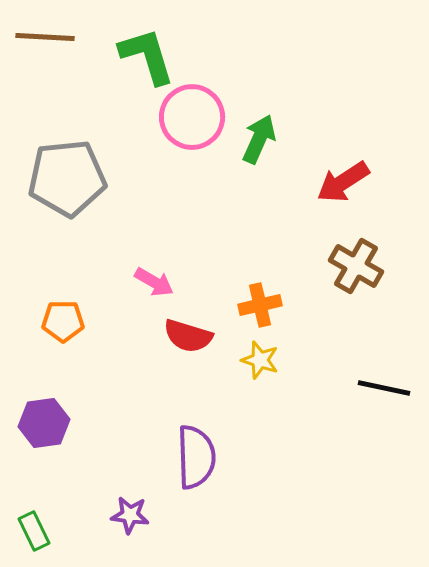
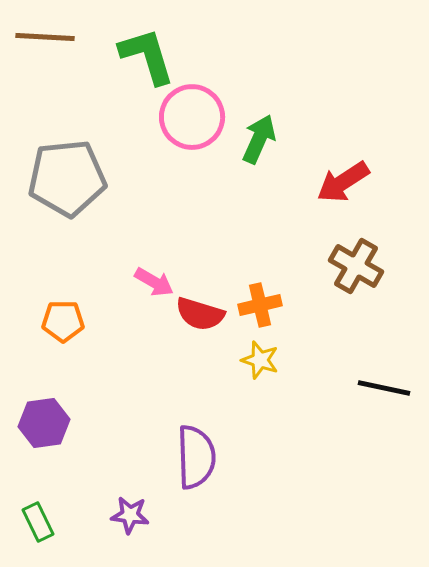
red semicircle: moved 12 px right, 22 px up
green rectangle: moved 4 px right, 9 px up
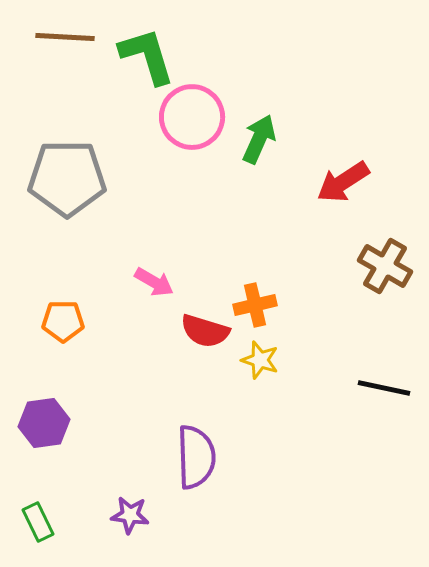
brown line: moved 20 px right
gray pentagon: rotated 6 degrees clockwise
brown cross: moved 29 px right
orange cross: moved 5 px left
red semicircle: moved 5 px right, 17 px down
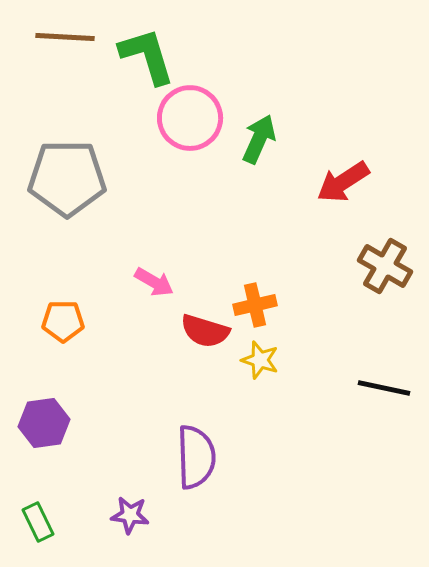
pink circle: moved 2 px left, 1 px down
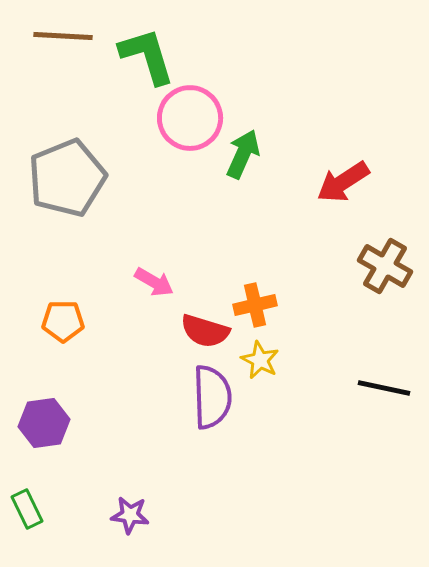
brown line: moved 2 px left, 1 px up
green arrow: moved 16 px left, 15 px down
gray pentagon: rotated 22 degrees counterclockwise
yellow star: rotated 9 degrees clockwise
purple semicircle: moved 16 px right, 60 px up
green rectangle: moved 11 px left, 13 px up
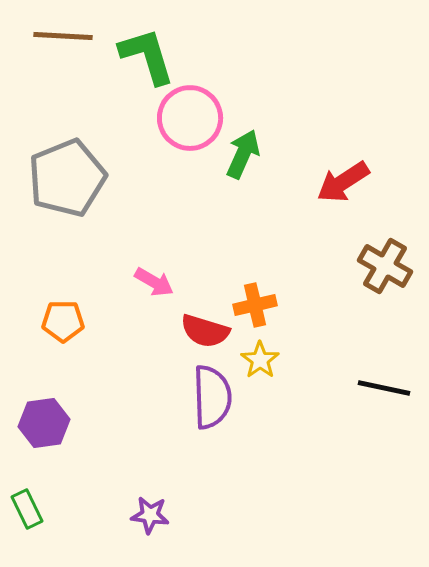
yellow star: rotated 9 degrees clockwise
purple star: moved 20 px right
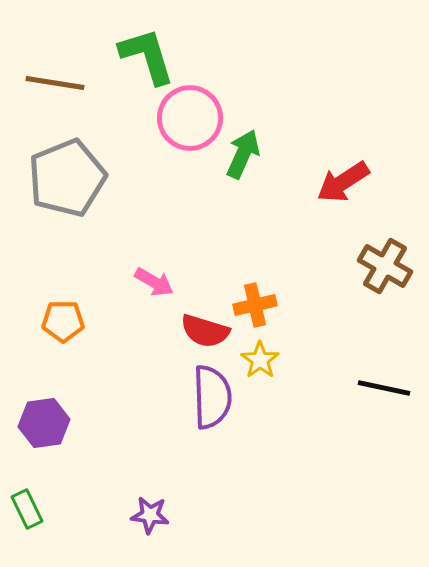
brown line: moved 8 px left, 47 px down; rotated 6 degrees clockwise
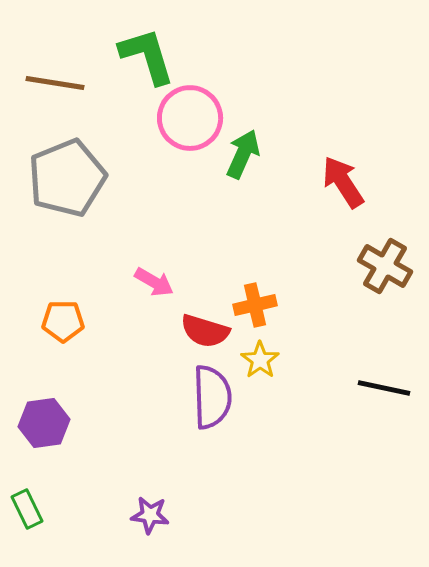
red arrow: rotated 90 degrees clockwise
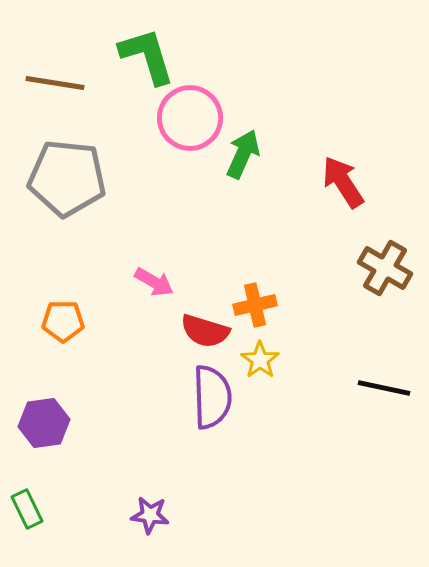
gray pentagon: rotated 28 degrees clockwise
brown cross: moved 2 px down
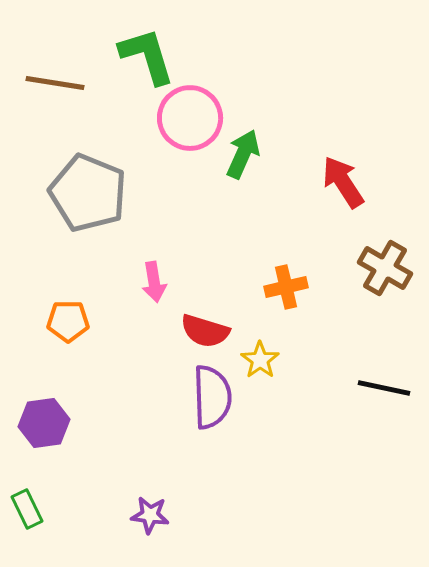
gray pentagon: moved 21 px right, 15 px down; rotated 16 degrees clockwise
pink arrow: rotated 51 degrees clockwise
orange cross: moved 31 px right, 18 px up
orange pentagon: moved 5 px right
